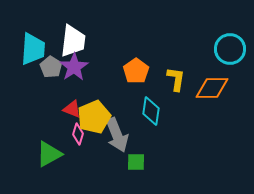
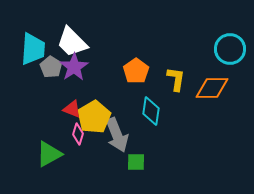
white trapezoid: moved 1 px left, 1 px down; rotated 128 degrees clockwise
yellow pentagon: rotated 8 degrees counterclockwise
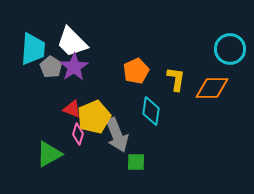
orange pentagon: rotated 10 degrees clockwise
yellow pentagon: rotated 8 degrees clockwise
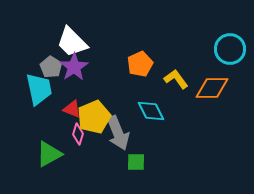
cyan trapezoid: moved 6 px right, 40 px down; rotated 16 degrees counterclockwise
orange pentagon: moved 4 px right, 7 px up
yellow L-shape: rotated 45 degrees counterclockwise
cyan diamond: rotated 36 degrees counterclockwise
gray arrow: moved 1 px right, 2 px up
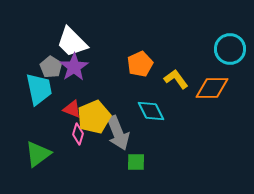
green triangle: moved 11 px left; rotated 8 degrees counterclockwise
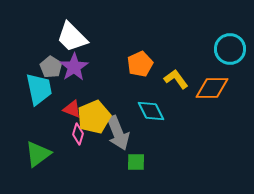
white trapezoid: moved 5 px up
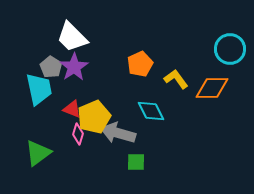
gray arrow: rotated 128 degrees clockwise
green triangle: moved 1 px up
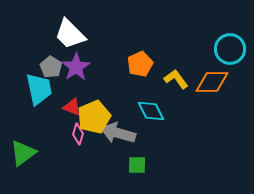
white trapezoid: moved 2 px left, 3 px up
purple star: moved 2 px right
orange diamond: moved 6 px up
red triangle: moved 2 px up
green triangle: moved 15 px left
green square: moved 1 px right, 3 px down
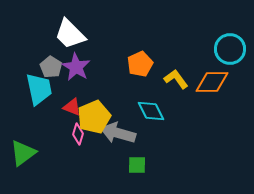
purple star: rotated 8 degrees counterclockwise
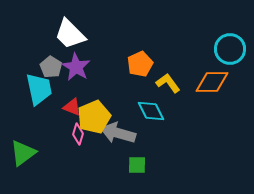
yellow L-shape: moved 8 px left, 4 px down
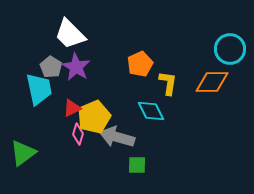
yellow L-shape: rotated 45 degrees clockwise
red triangle: moved 1 px down; rotated 48 degrees counterclockwise
gray arrow: moved 1 px left, 4 px down
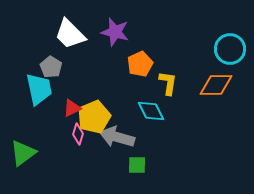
purple star: moved 39 px right, 35 px up; rotated 16 degrees counterclockwise
orange diamond: moved 4 px right, 3 px down
